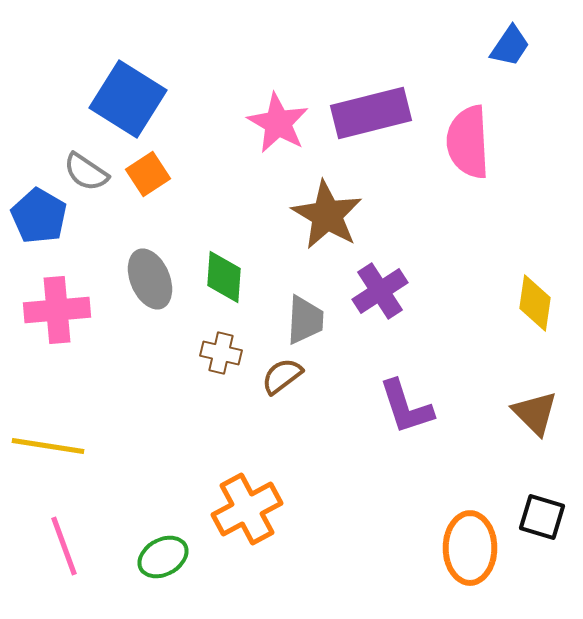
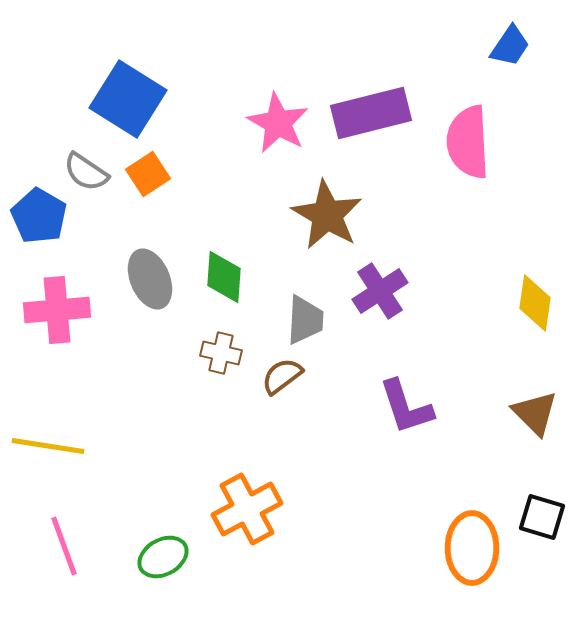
orange ellipse: moved 2 px right
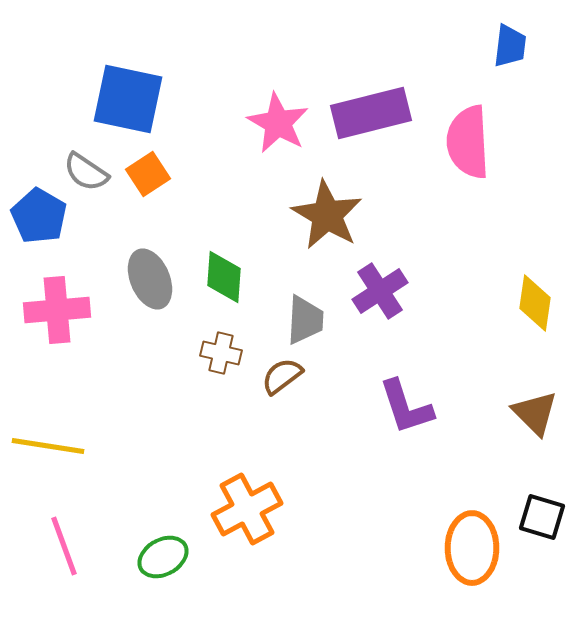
blue trapezoid: rotated 27 degrees counterclockwise
blue square: rotated 20 degrees counterclockwise
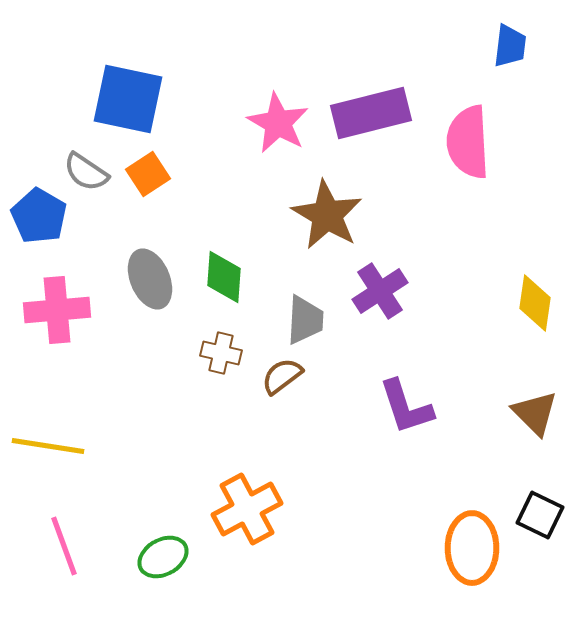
black square: moved 2 px left, 2 px up; rotated 9 degrees clockwise
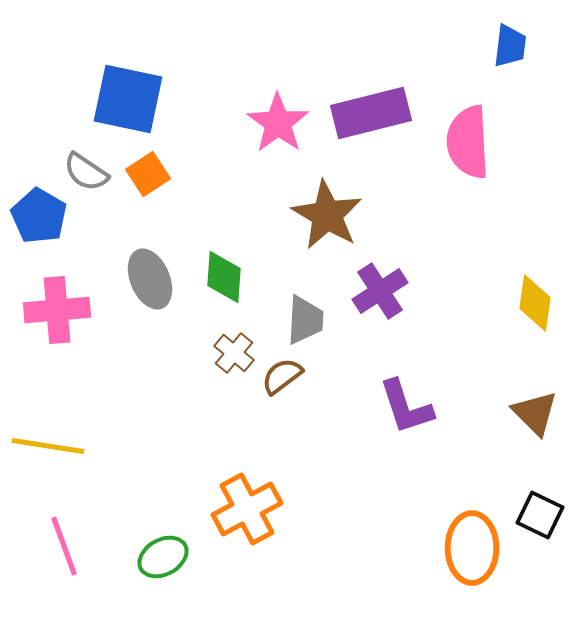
pink star: rotated 6 degrees clockwise
brown cross: moved 13 px right; rotated 27 degrees clockwise
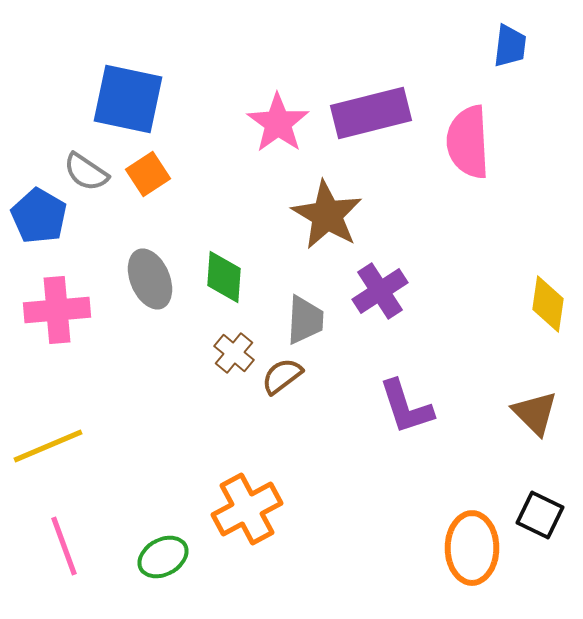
yellow diamond: moved 13 px right, 1 px down
yellow line: rotated 32 degrees counterclockwise
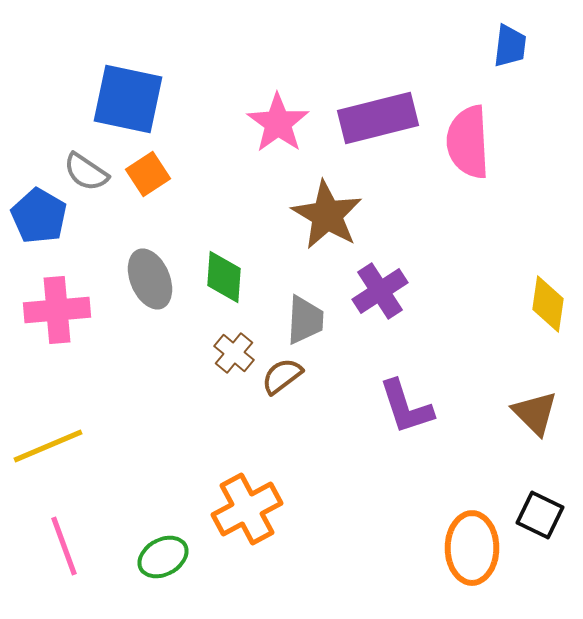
purple rectangle: moved 7 px right, 5 px down
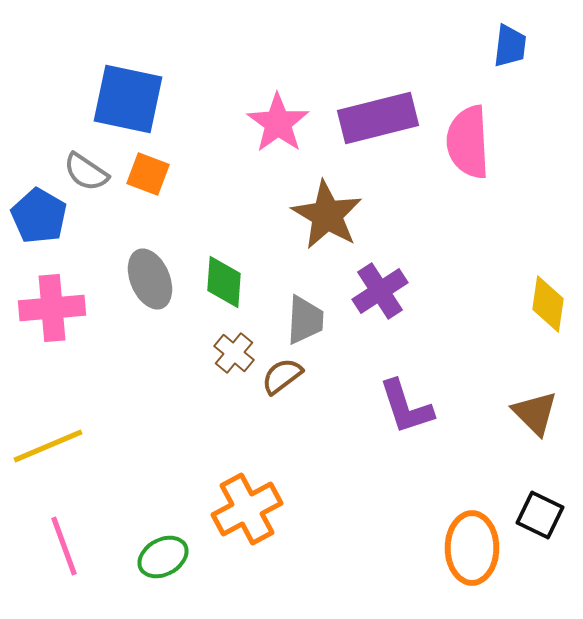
orange square: rotated 36 degrees counterclockwise
green diamond: moved 5 px down
pink cross: moved 5 px left, 2 px up
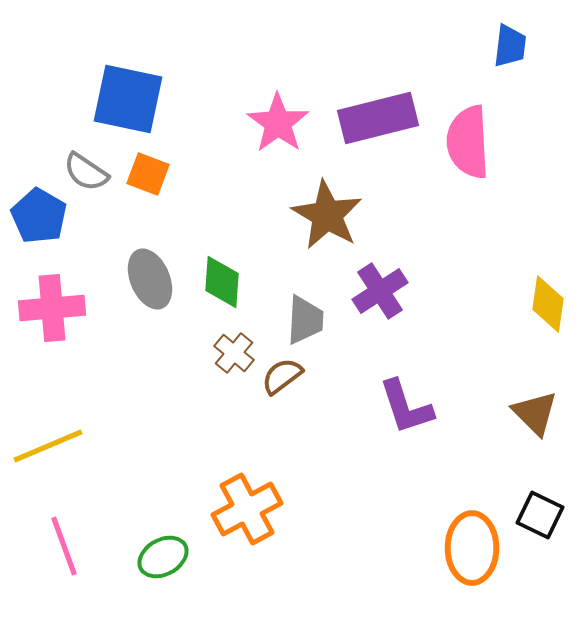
green diamond: moved 2 px left
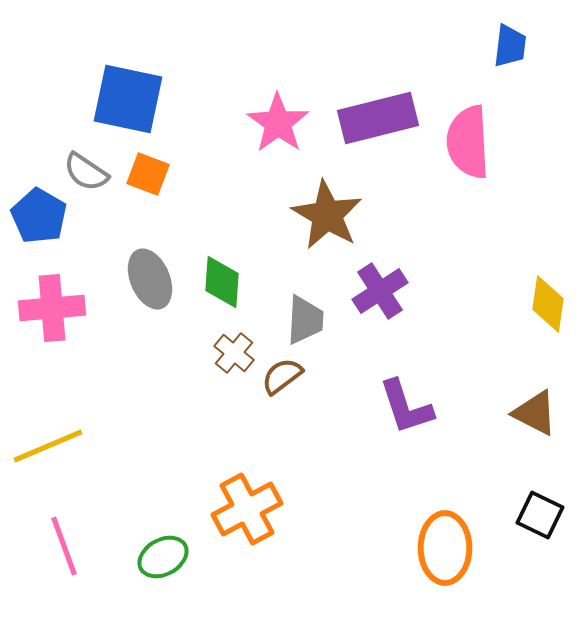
brown triangle: rotated 18 degrees counterclockwise
orange ellipse: moved 27 px left
